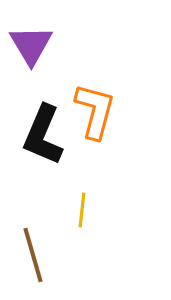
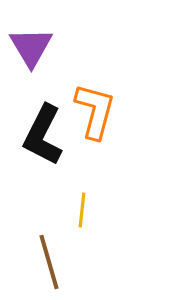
purple triangle: moved 2 px down
black L-shape: rotated 4 degrees clockwise
brown line: moved 16 px right, 7 px down
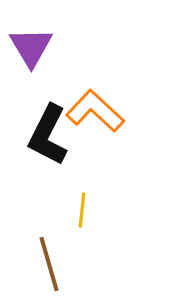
orange L-shape: rotated 62 degrees counterclockwise
black L-shape: moved 5 px right
brown line: moved 2 px down
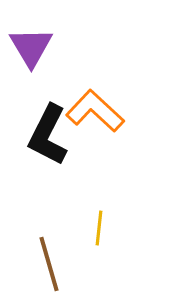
yellow line: moved 17 px right, 18 px down
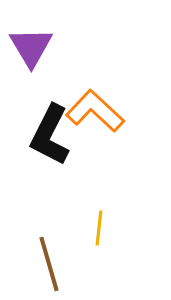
black L-shape: moved 2 px right
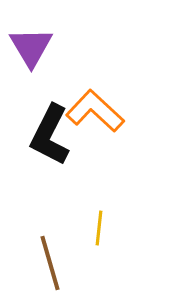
brown line: moved 1 px right, 1 px up
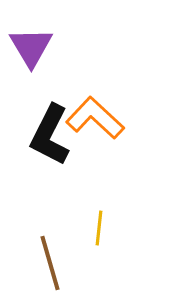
orange L-shape: moved 7 px down
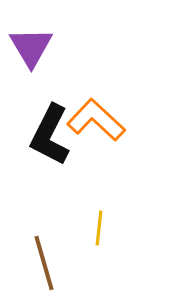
orange L-shape: moved 1 px right, 2 px down
brown line: moved 6 px left
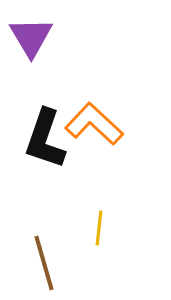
purple triangle: moved 10 px up
orange L-shape: moved 2 px left, 4 px down
black L-shape: moved 5 px left, 4 px down; rotated 8 degrees counterclockwise
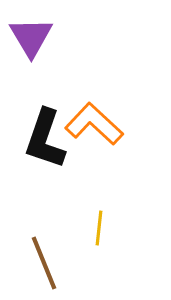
brown line: rotated 6 degrees counterclockwise
